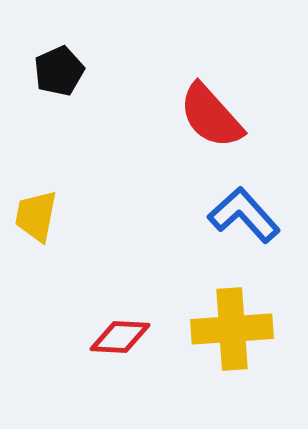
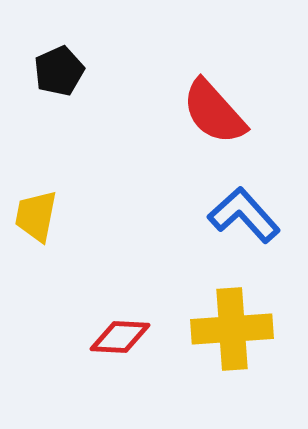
red semicircle: moved 3 px right, 4 px up
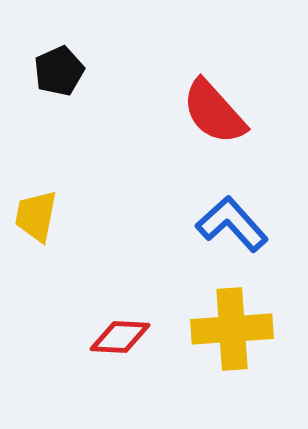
blue L-shape: moved 12 px left, 9 px down
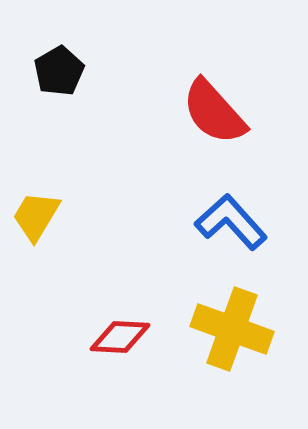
black pentagon: rotated 6 degrees counterclockwise
yellow trapezoid: rotated 20 degrees clockwise
blue L-shape: moved 1 px left, 2 px up
yellow cross: rotated 24 degrees clockwise
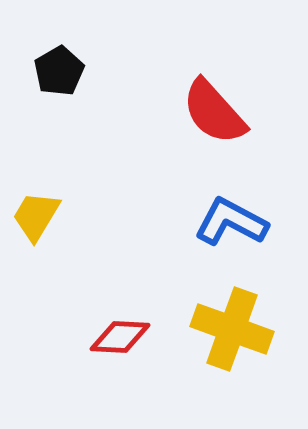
blue L-shape: rotated 20 degrees counterclockwise
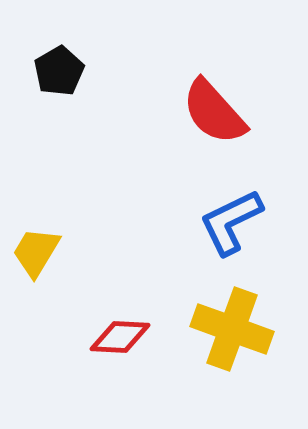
yellow trapezoid: moved 36 px down
blue L-shape: rotated 54 degrees counterclockwise
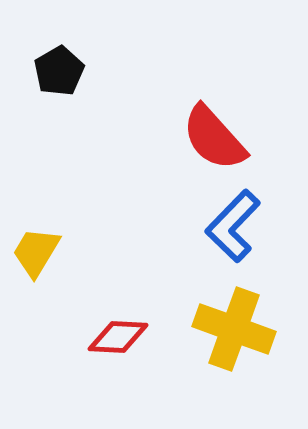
red semicircle: moved 26 px down
blue L-shape: moved 2 px right, 4 px down; rotated 20 degrees counterclockwise
yellow cross: moved 2 px right
red diamond: moved 2 px left
